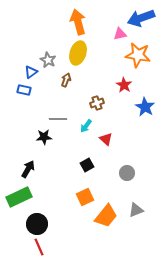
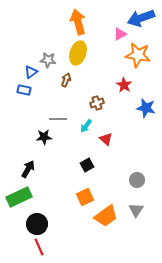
pink triangle: rotated 16 degrees counterclockwise
gray star: rotated 21 degrees counterclockwise
blue star: moved 1 px right, 1 px down; rotated 18 degrees counterclockwise
gray circle: moved 10 px right, 7 px down
gray triangle: rotated 35 degrees counterclockwise
orange trapezoid: rotated 15 degrees clockwise
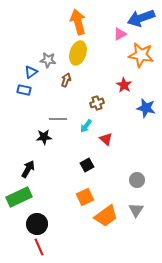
orange star: moved 3 px right
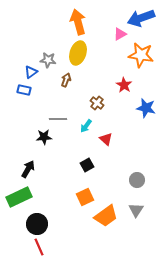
brown cross: rotated 32 degrees counterclockwise
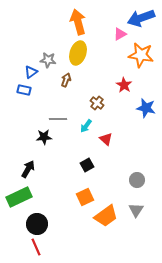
red line: moved 3 px left
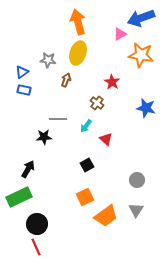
blue triangle: moved 9 px left
red star: moved 12 px left, 3 px up
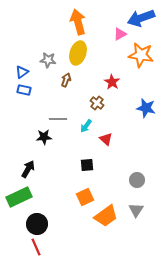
black square: rotated 24 degrees clockwise
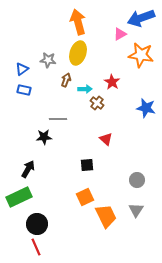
blue triangle: moved 3 px up
cyan arrow: moved 1 px left, 37 px up; rotated 128 degrees counterclockwise
orange trapezoid: rotated 80 degrees counterclockwise
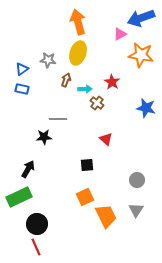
blue rectangle: moved 2 px left, 1 px up
